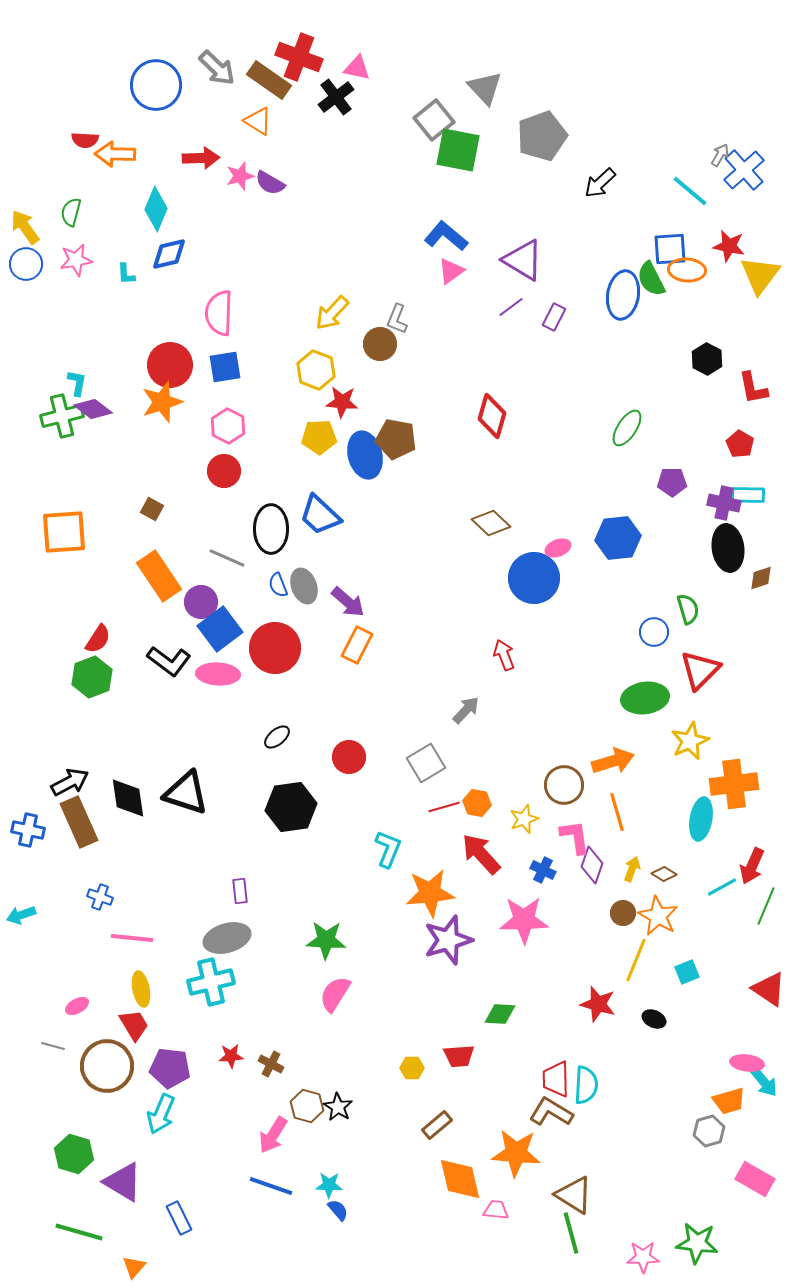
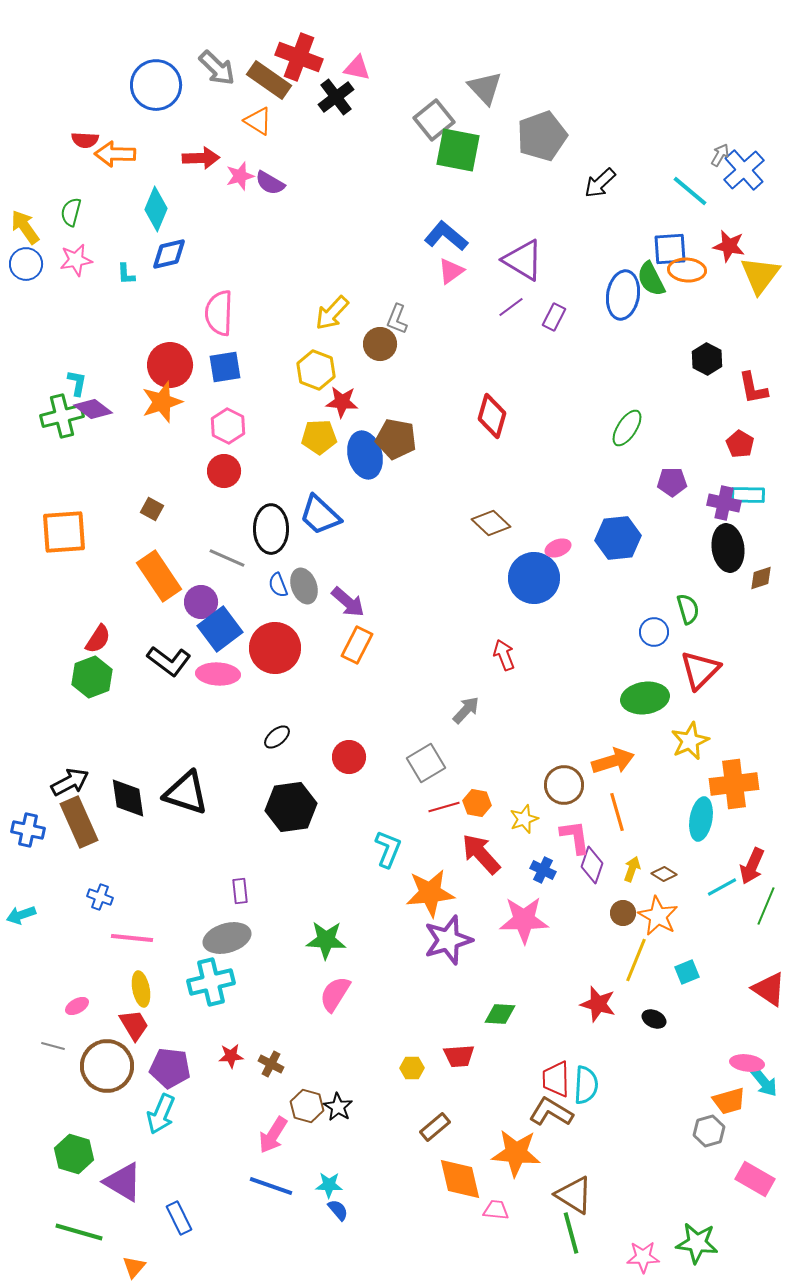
brown rectangle at (437, 1125): moved 2 px left, 2 px down
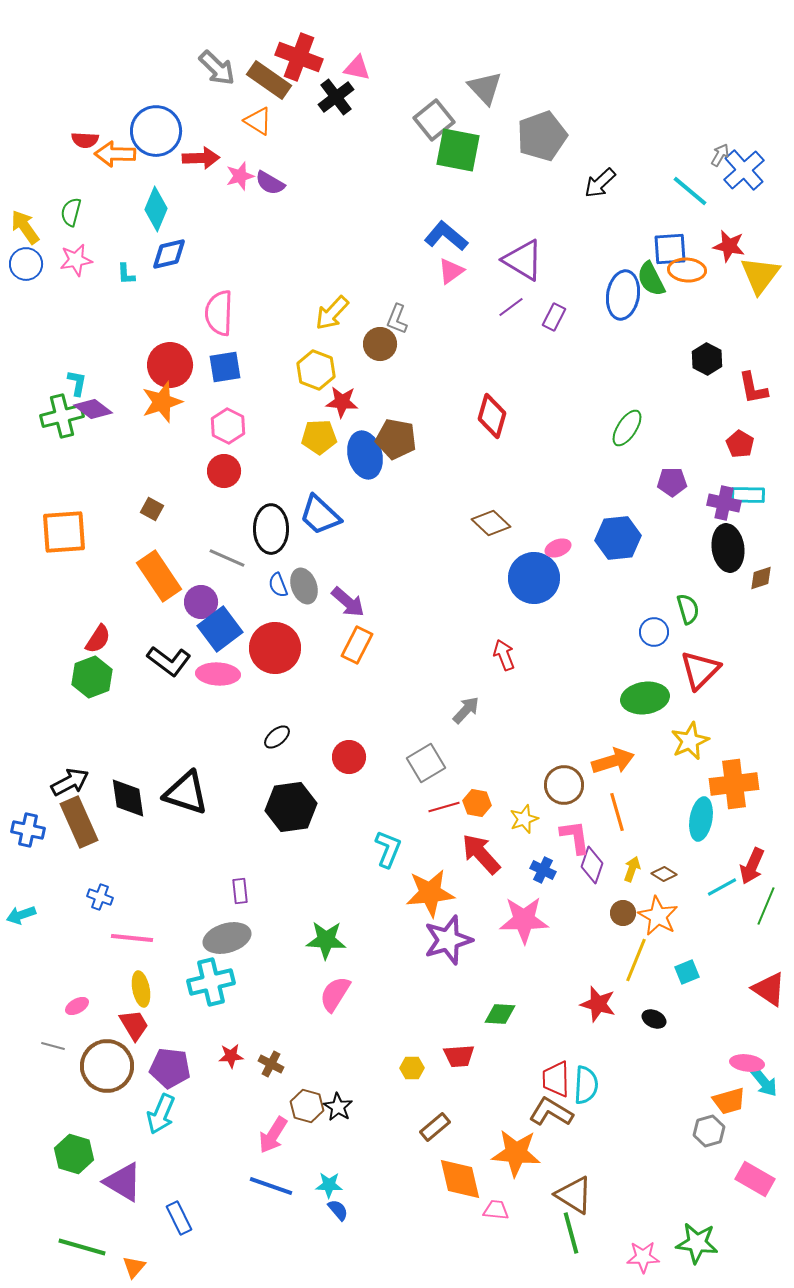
blue circle at (156, 85): moved 46 px down
green line at (79, 1232): moved 3 px right, 15 px down
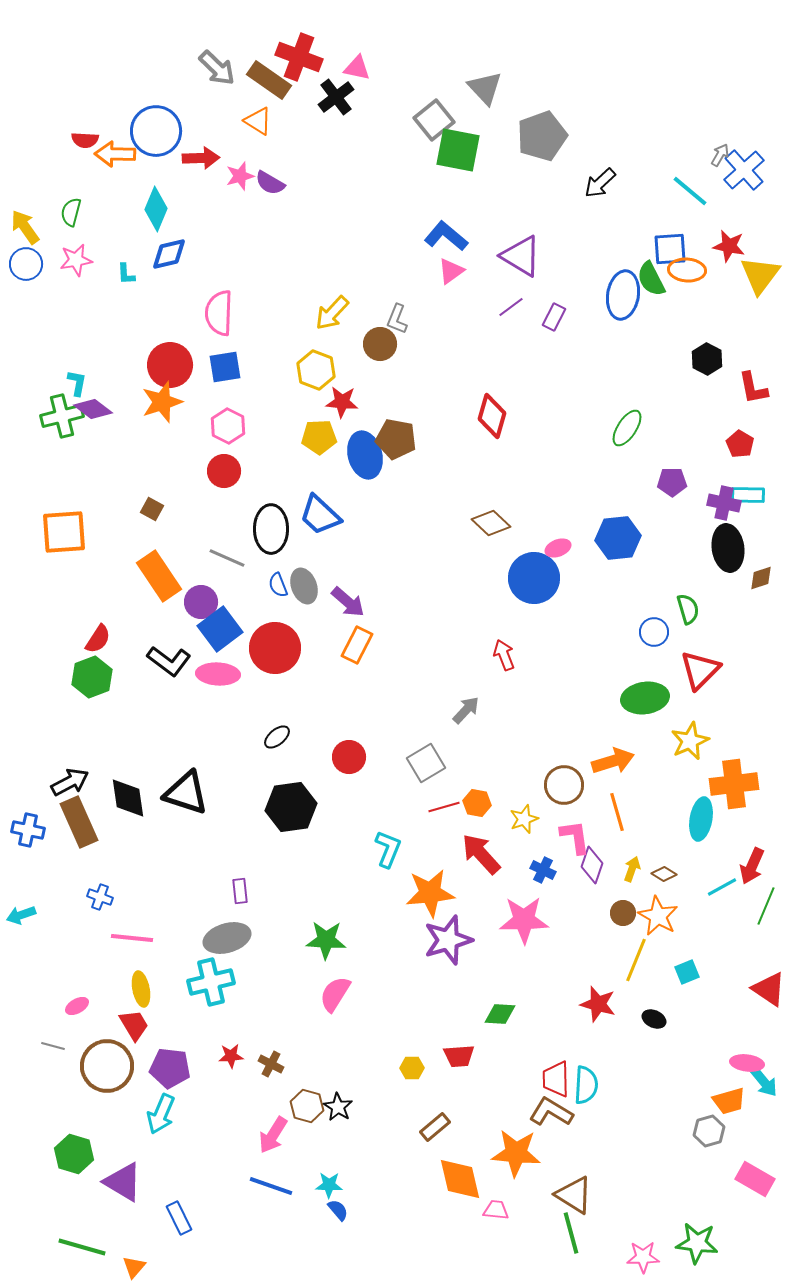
purple triangle at (523, 260): moved 2 px left, 4 px up
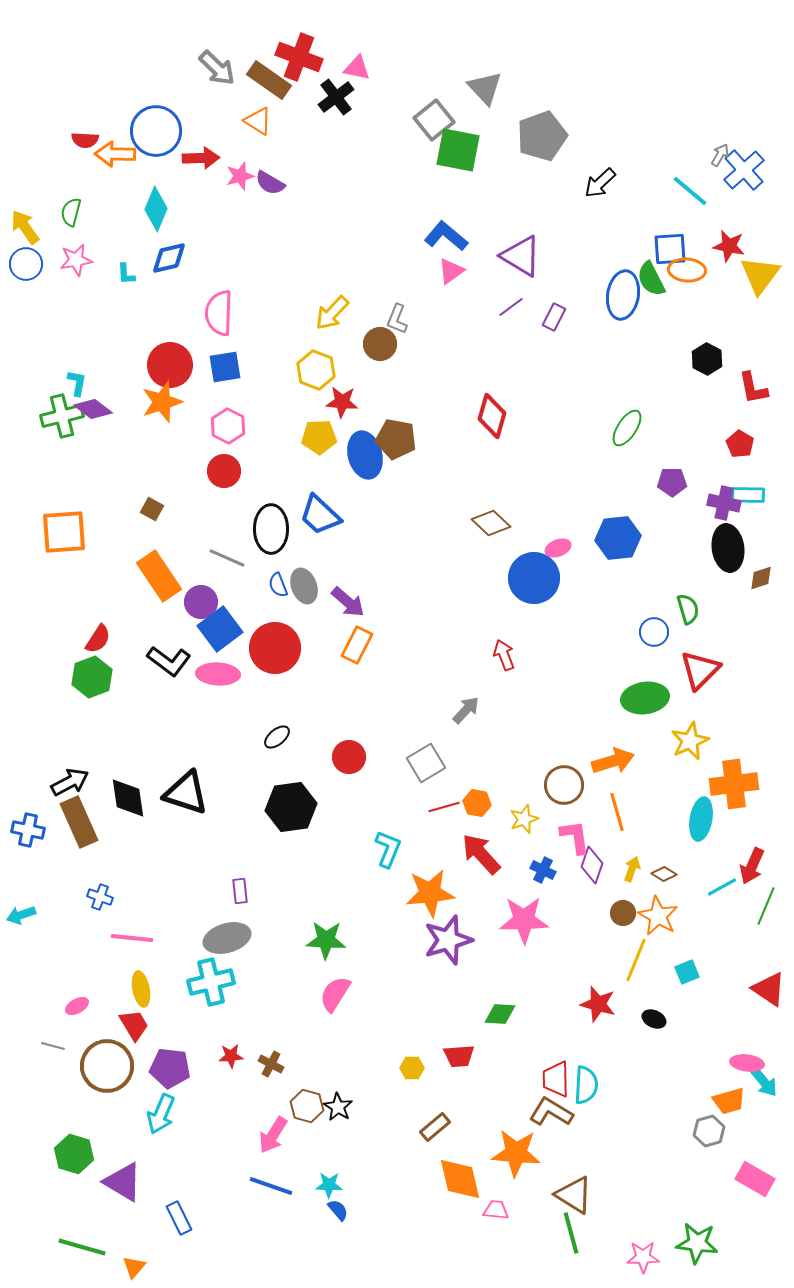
blue diamond at (169, 254): moved 4 px down
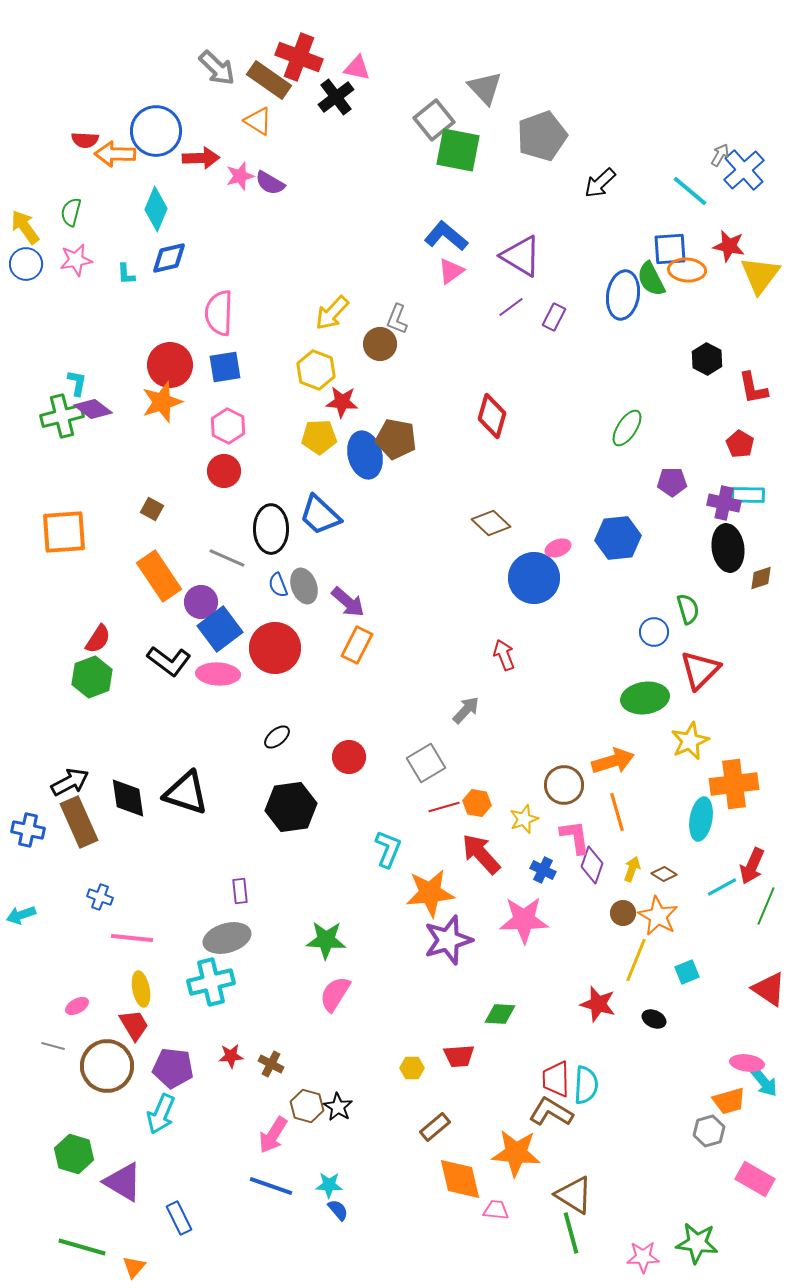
purple pentagon at (170, 1068): moved 3 px right
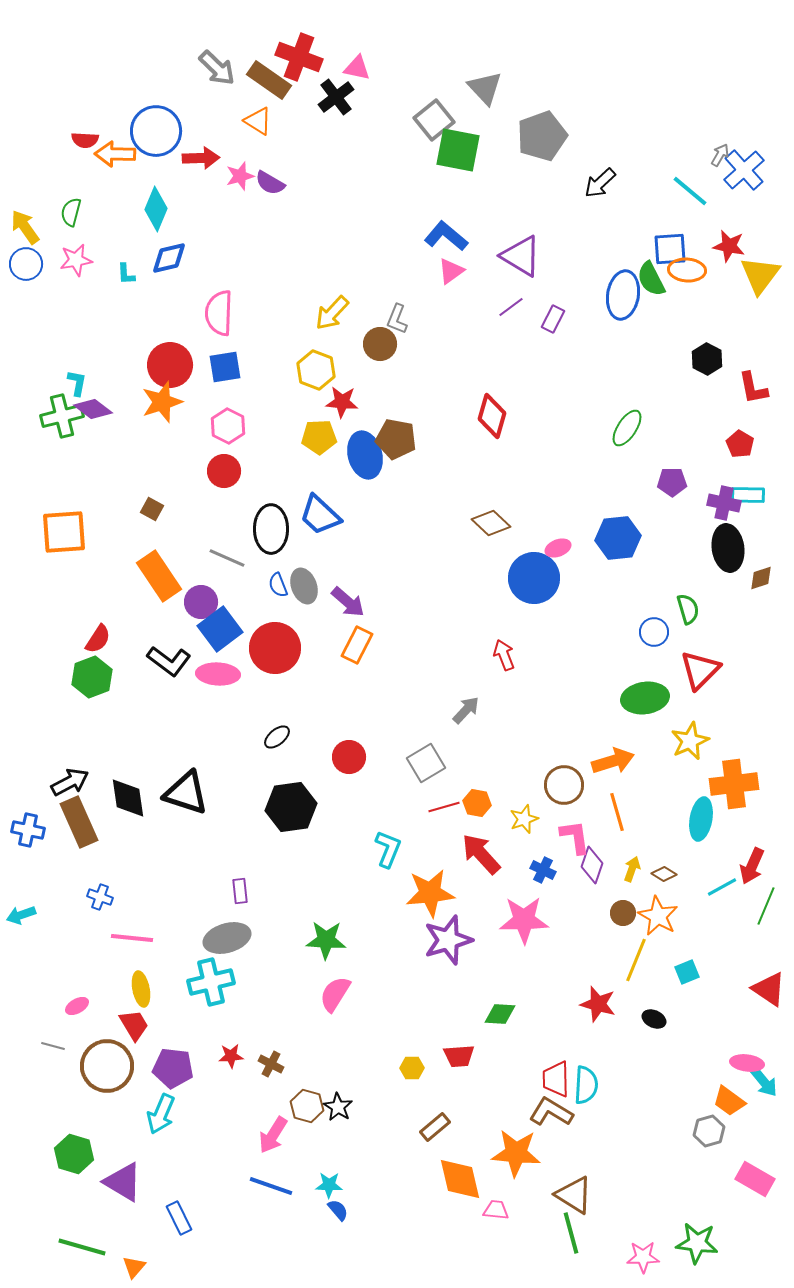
purple rectangle at (554, 317): moved 1 px left, 2 px down
orange trapezoid at (729, 1101): rotated 52 degrees clockwise
